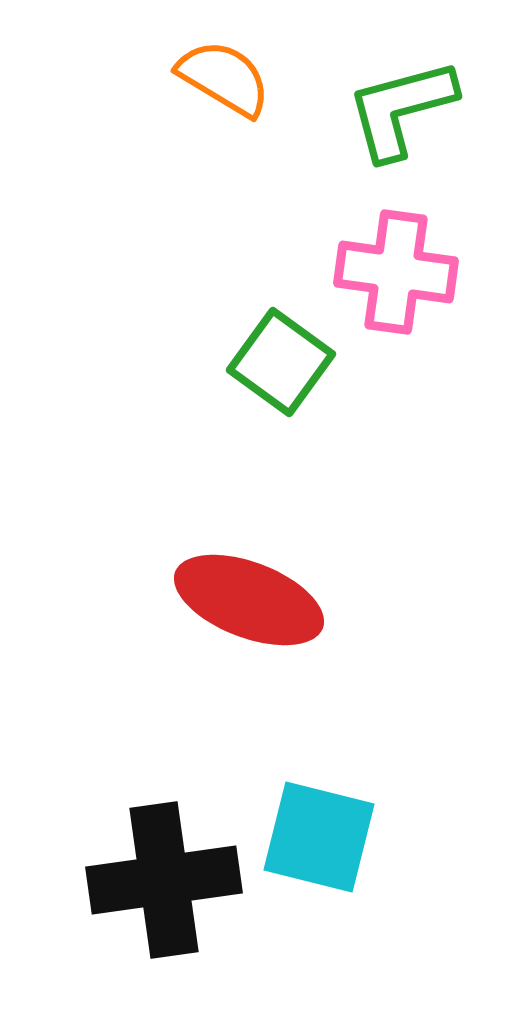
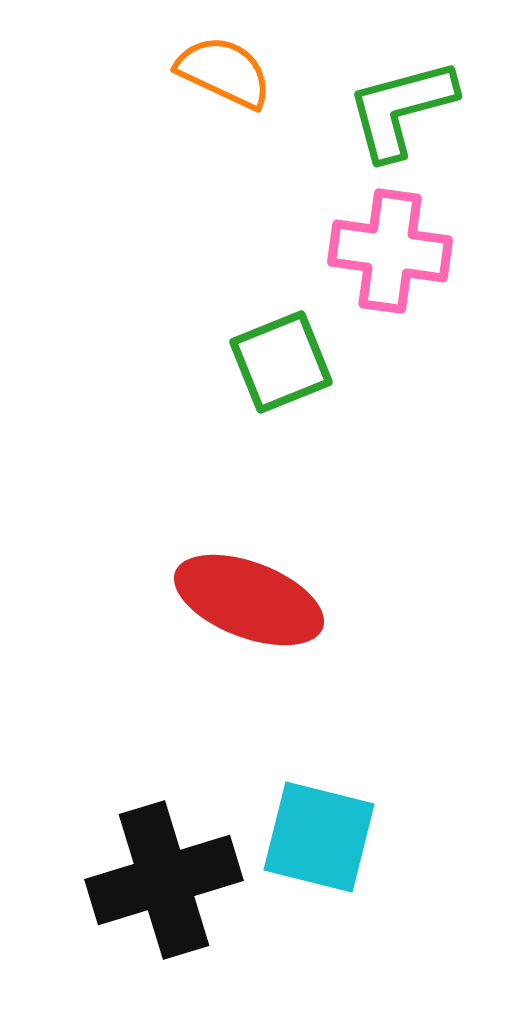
orange semicircle: moved 6 px up; rotated 6 degrees counterclockwise
pink cross: moved 6 px left, 21 px up
green square: rotated 32 degrees clockwise
black cross: rotated 9 degrees counterclockwise
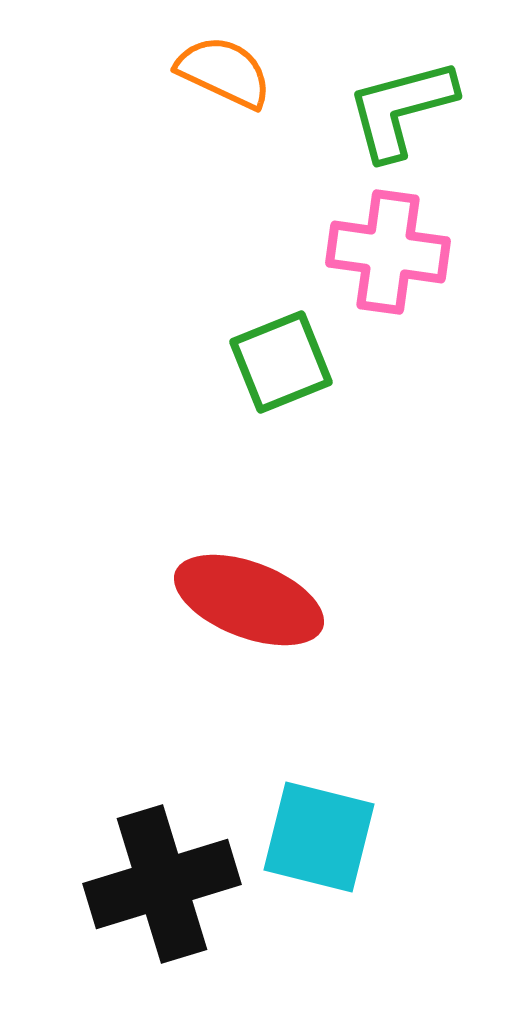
pink cross: moved 2 px left, 1 px down
black cross: moved 2 px left, 4 px down
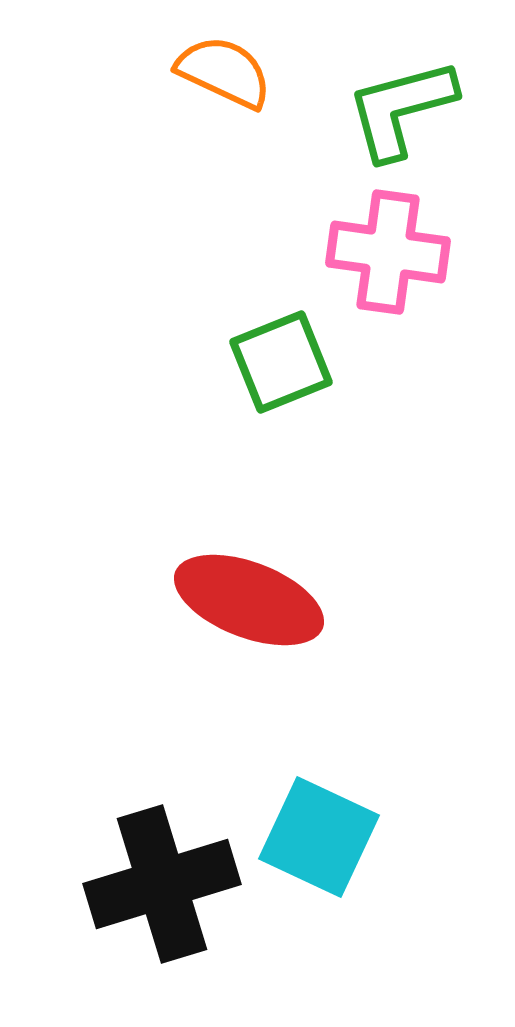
cyan square: rotated 11 degrees clockwise
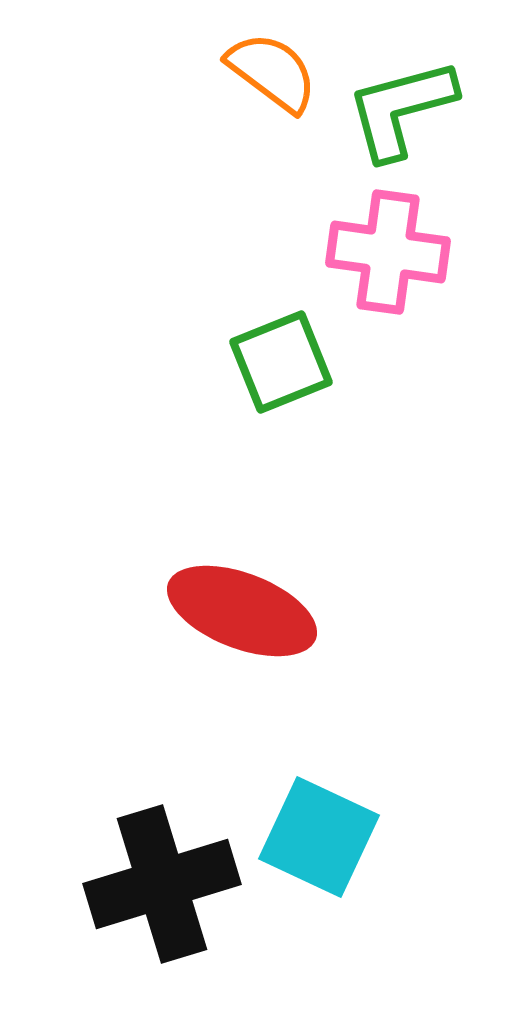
orange semicircle: moved 48 px right; rotated 12 degrees clockwise
red ellipse: moved 7 px left, 11 px down
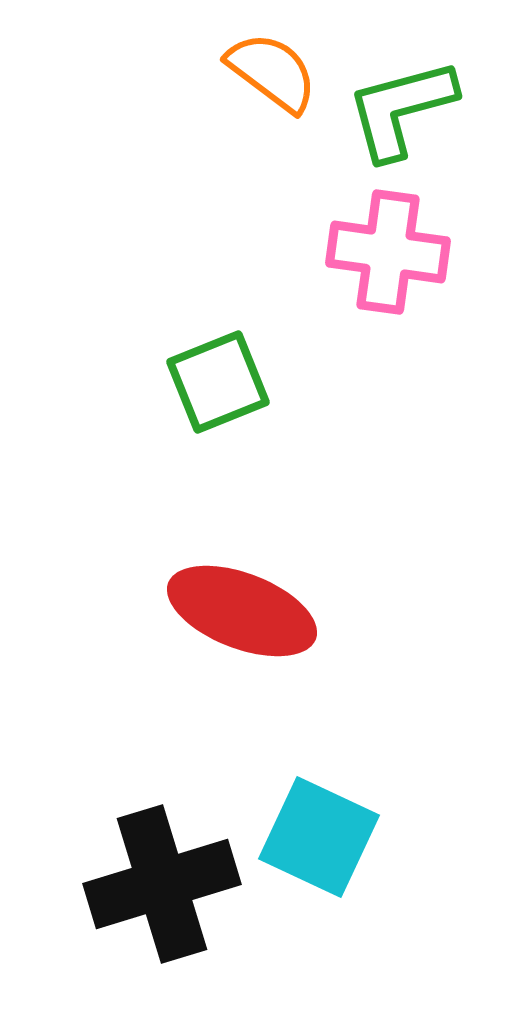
green square: moved 63 px left, 20 px down
